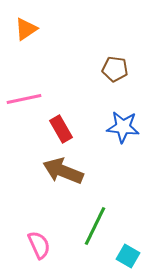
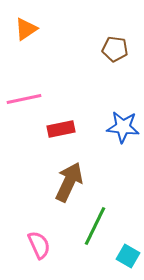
brown pentagon: moved 20 px up
red rectangle: rotated 72 degrees counterclockwise
brown arrow: moved 6 px right, 11 px down; rotated 93 degrees clockwise
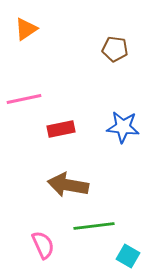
brown arrow: moved 1 px left, 3 px down; rotated 105 degrees counterclockwise
green line: moved 1 px left; rotated 57 degrees clockwise
pink semicircle: moved 4 px right
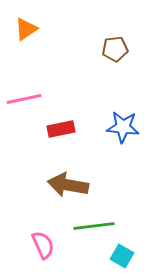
brown pentagon: rotated 15 degrees counterclockwise
cyan square: moved 6 px left
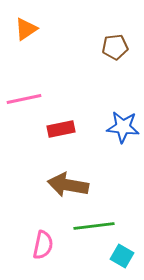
brown pentagon: moved 2 px up
pink semicircle: rotated 36 degrees clockwise
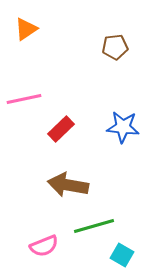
red rectangle: rotated 32 degrees counterclockwise
green line: rotated 9 degrees counterclockwise
pink semicircle: moved 1 px right, 1 px down; rotated 56 degrees clockwise
cyan square: moved 1 px up
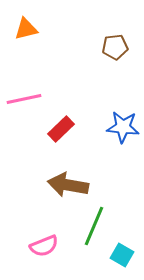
orange triangle: rotated 20 degrees clockwise
green line: rotated 51 degrees counterclockwise
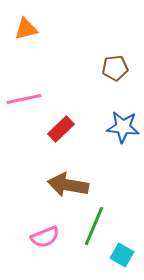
brown pentagon: moved 21 px down
pink semicircle: moved 1 px right, 9 px up
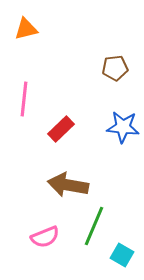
pink line: rotated 72 degrees counterclockwise
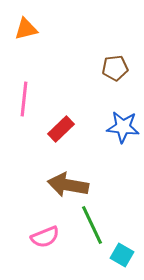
green line: moved 2 px left, 1 px up; rotated 48 degrees counterclockwise
